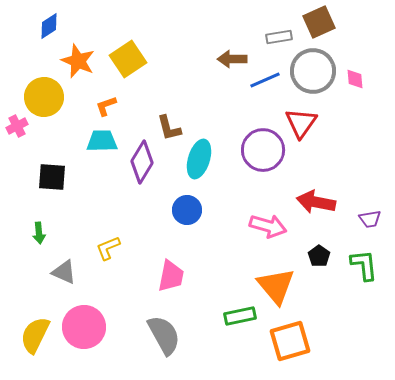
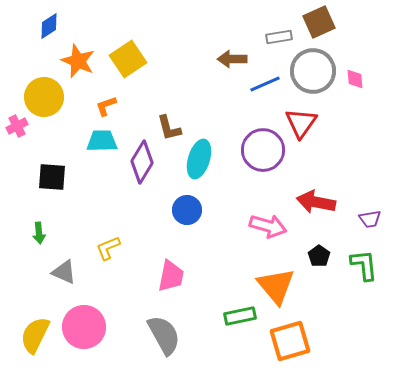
blue line: moved 4 px down
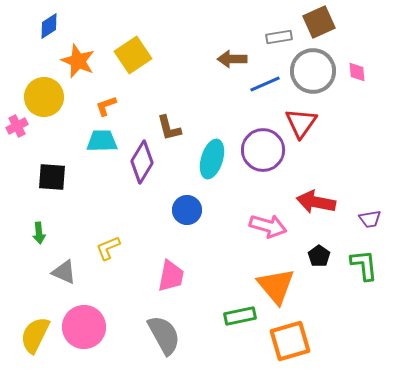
yellow square: moved 5 px right, 4 px up
pink diamond: moved 2 px right, 7 px up
cyan ellipse: moved 13 px right
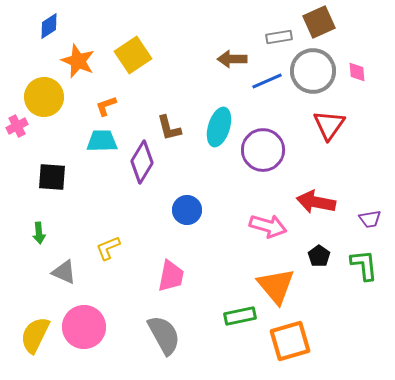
blue line: moved 2 px right, 3 px up
red triangle: moved 28 px right, 2 px down
cyan ellipse: moved 7 px right, 32 px up
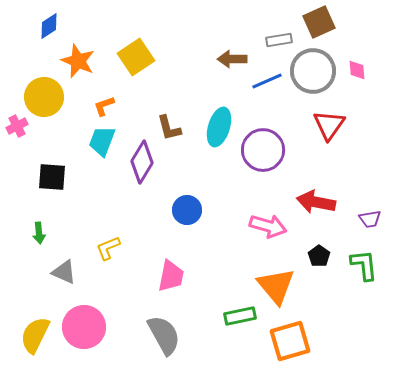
gray rectangle: moved 3 px down
yellow square: moved 3 px right, 2 px down
pink diamond: moved 2 px up
orange L-shape: moved 2 px left
cyan trapezoid: rotated 68 degrees counterclockwise
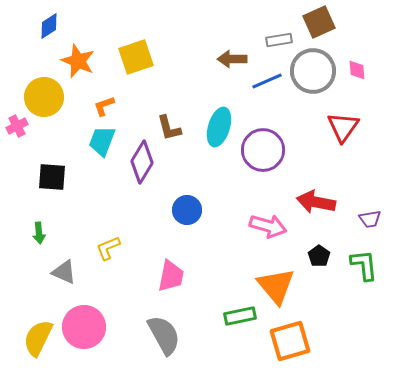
yellow square: rotated 15 degrees clockwise
red triangle: moved 14 px right, 2 px down
yellow semicircle: moved 3 px right, 3 px down
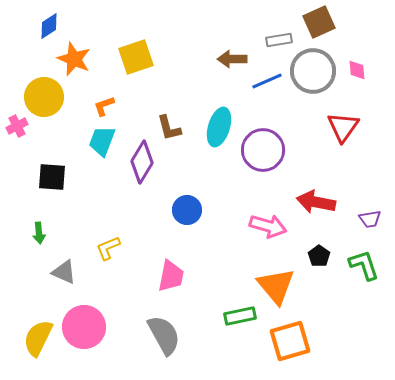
orange star: moved 4 px left, 2 px up
green L-shape: rotated 12 degrees counterclockwise
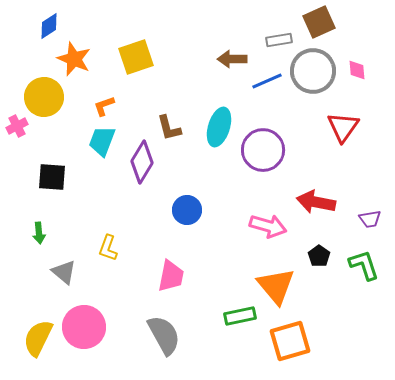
yellow L-shape: rotated 48 degrees counterclockwise
gray triangle: rotated 16 degrees clockwise
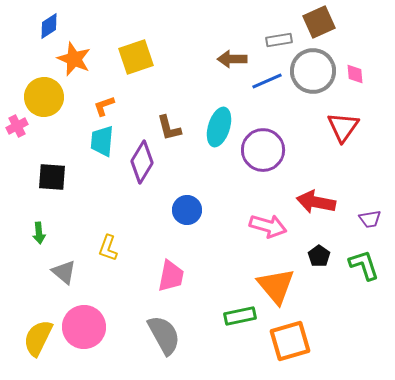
pink diamond: moved 2 px left, 4 px down
cyan trapezoid: rotated 16 degrees counterclockwise
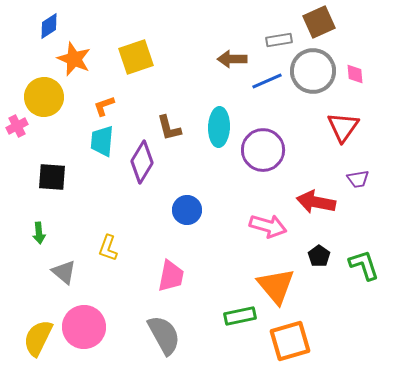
cyan ellipse: rotated 15 degrees counterclockwise
purple trapezoid: moved 12 px left, 40 px up
